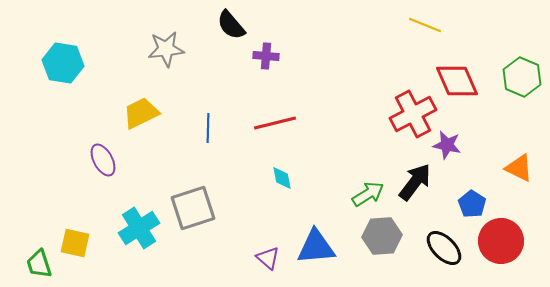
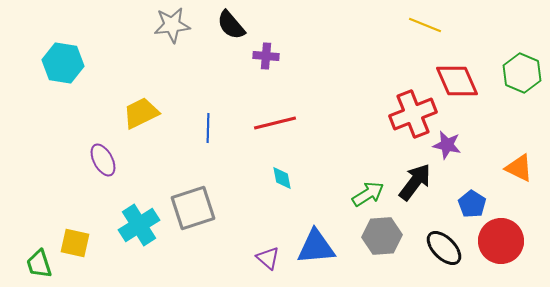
gray star: moved 6 px right, 24 px up
green hexagon: moved 4 px up
red cross: rotated 6 degrees clockwise
cyan cross: moved 3 px up
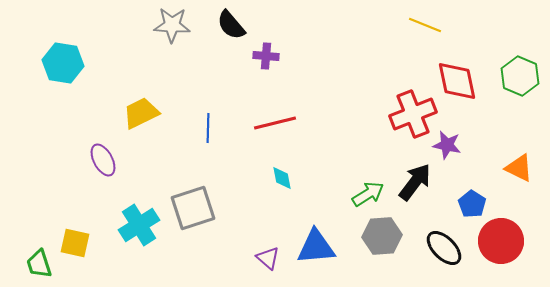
gray star: rotated 9 degrees clockwise
green hexagon: moved 2 px left, 3 px down
red diamond: rotated 12 degrees clockwise
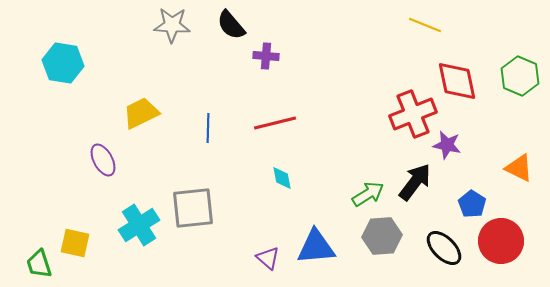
gray square: rotated 12 degrees clockwise
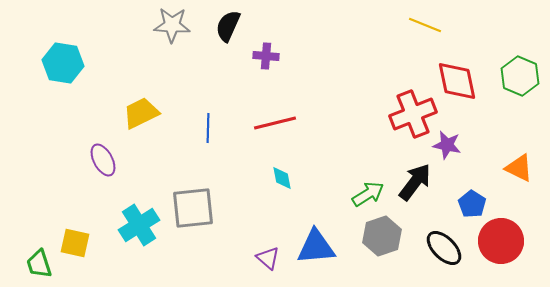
black semicircle: moved 3 px left, 1 px down; rotated 64 degrees clockwise
gray hexagon: rotated 15 degrees counterclockwise
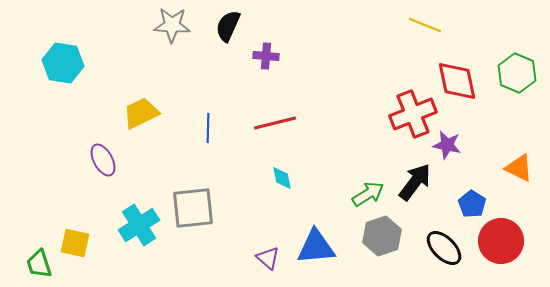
green hexagon: moved 3 px left, 3 px up
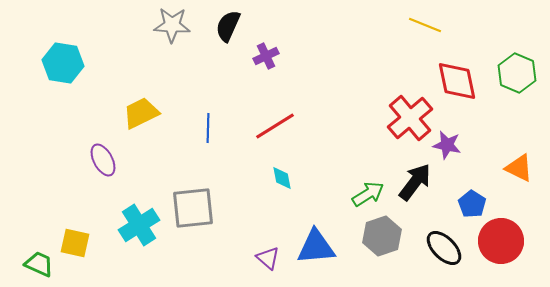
purple cross: rotated 30 degrees counterclockwise
red cross: moved 3 px left, 4 px down; rotated 18 degrees counterclockwise
red line: moved 3 px down; rotated 18 degrees counterclockwise
green trapezoid: rotated 132 degrees clockwise
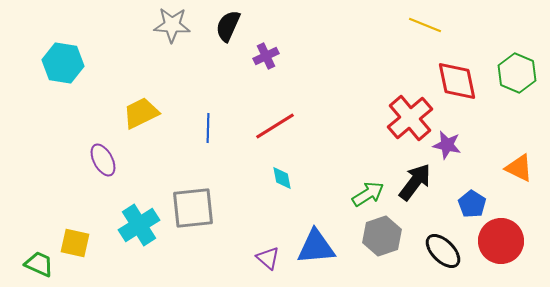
black ellipse: moved 1 px left, 3 px down
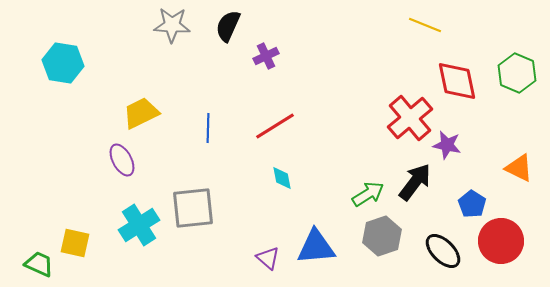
purple ellipse: moved 19 px right
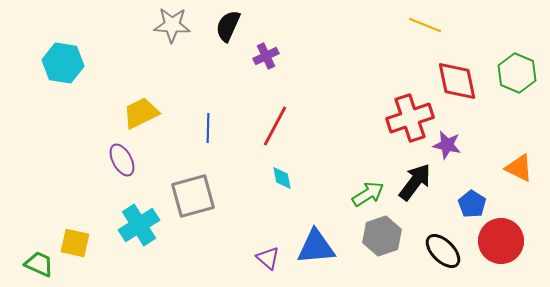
red cross: rotated 21 degrees clockwise
red line: rotated 30 degrees counterclockwise
gray square: moved 12 px up; rotated 9 degrees counterclockwise
